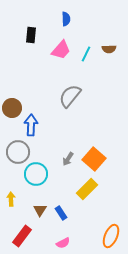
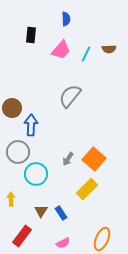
brown triangle: moved 1 px right, 1 px down
orange ellipse: moved 9 px left, 3 px down
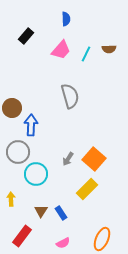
black rectangle: moved 5 px left, 1 px down; rotated 35 degrees clockwise
gray semicircle: rotated 125 degrees clockwise
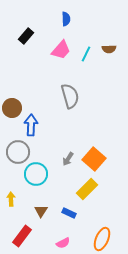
blue rectangle: moved 8 px right; rotated 32 degrees counterclockwise
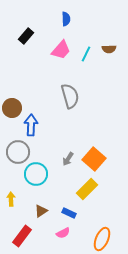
brown triangle: rotated 24 degrees clockwise
pink semicircle: moved 10 px up
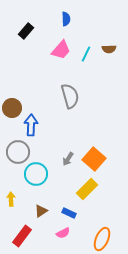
black rectangle: moved 5 px up
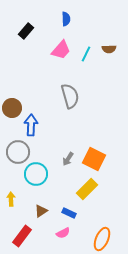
orange square: rotated 15 degrees counterclockwise
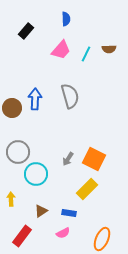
blue arrow: moved 4 px right, 26 px up
blue rectangle: rotated 16 degrees counterclockwise
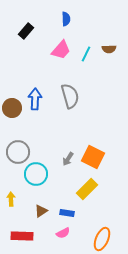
orange square: moved 1 px left, 2 px up
blue rectangle: moved 2 px left
red rectangle: rotated 55 degrees clockwise
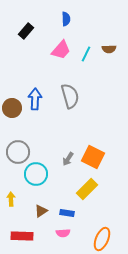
pink semicircle: rotated 24 degrees clockwise
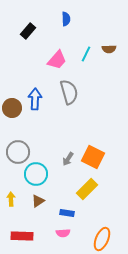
black rectangle: moved 2 px right
pink trapezoid: moved 4 px left, 10 px down
gray semicircle: moved 1 px left, 4 px up
brown triangle: moved 3 px left, 10 px up
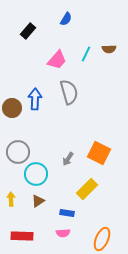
blue semicircle: rotated 32 degrees clockwise
orange square: moved 6 px right, 4 px up
